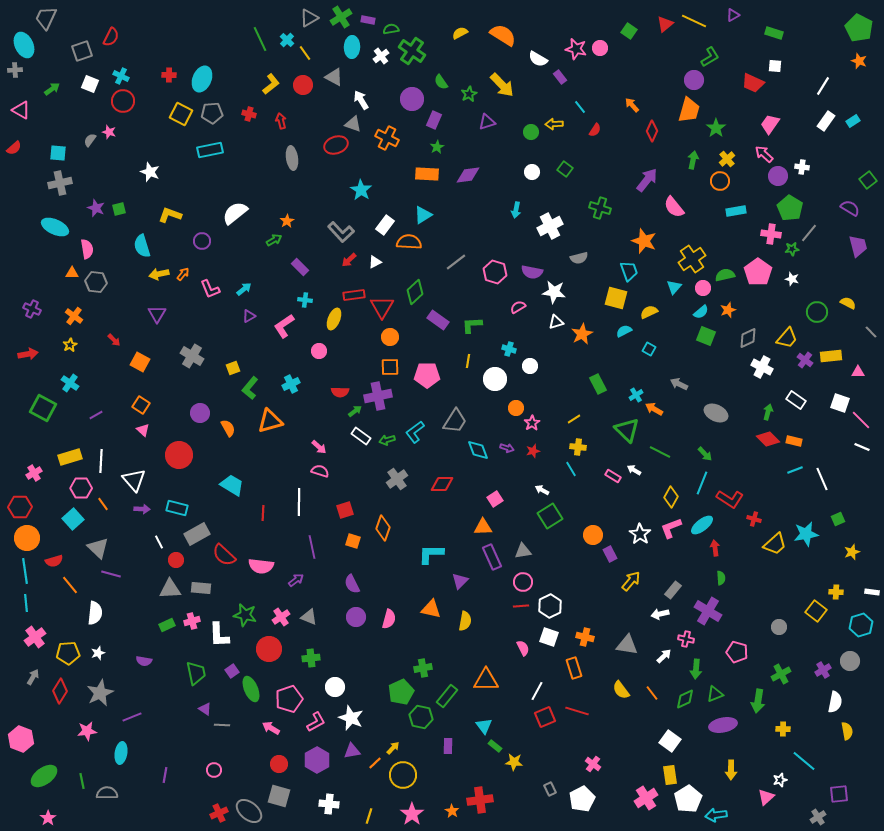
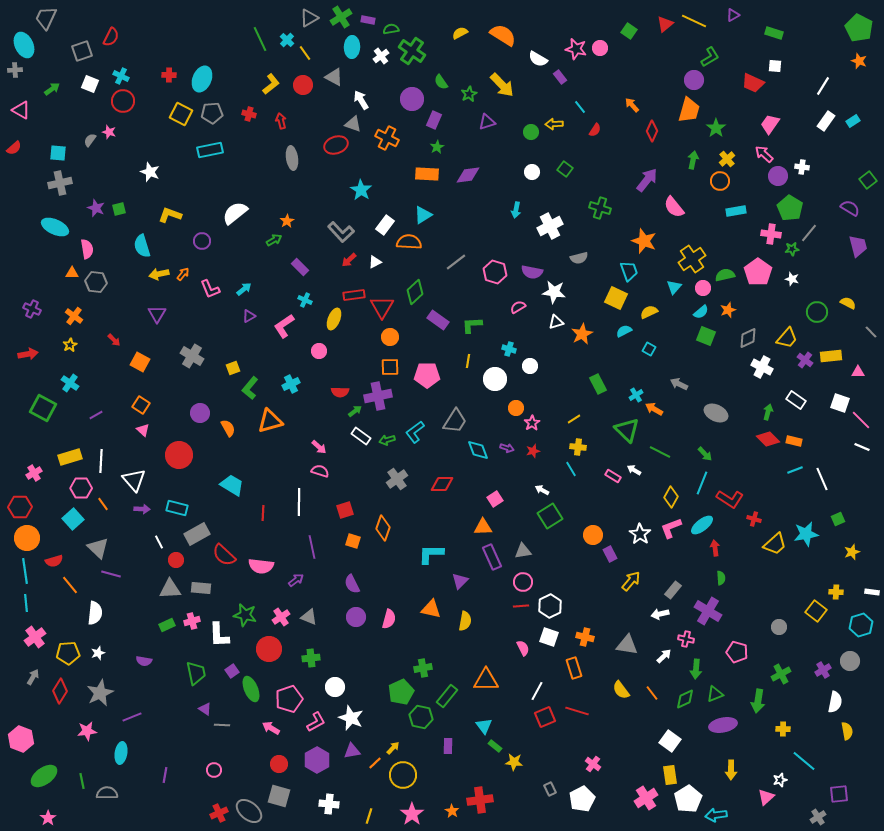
yellow square at (616, 298): rotated 10 degrees clockwise
cyan cross at (305, 300): rotated 16 degrees clockwise
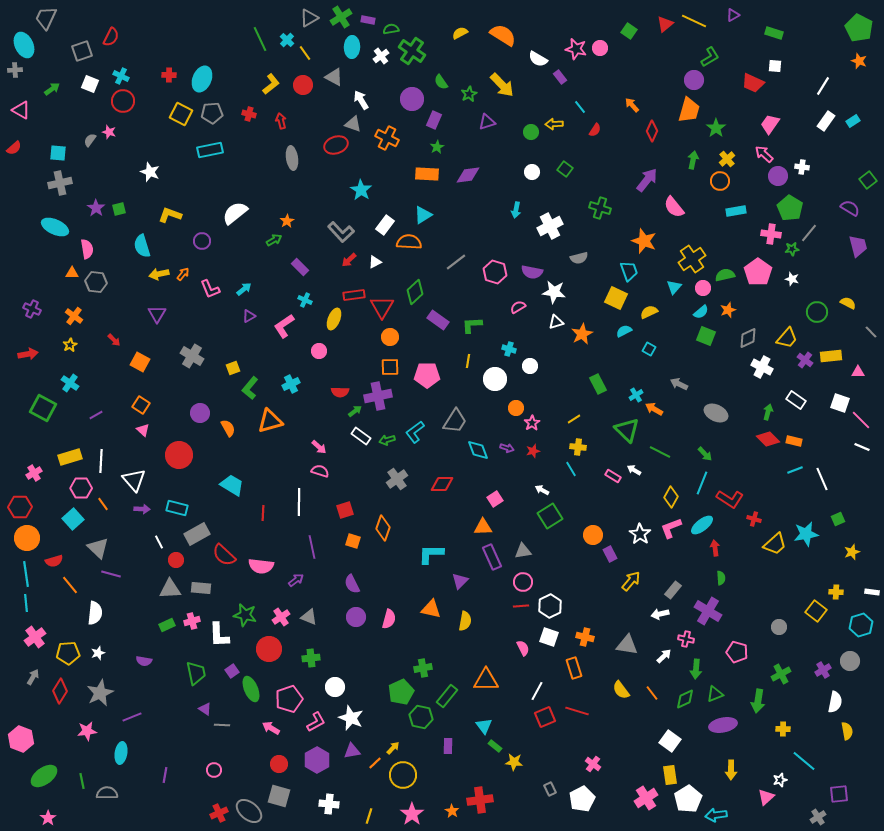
purple star at (96, 208): rotated 12 degrees clockwise
cyan line at (25, 571): moved 1 px right, 3 px down
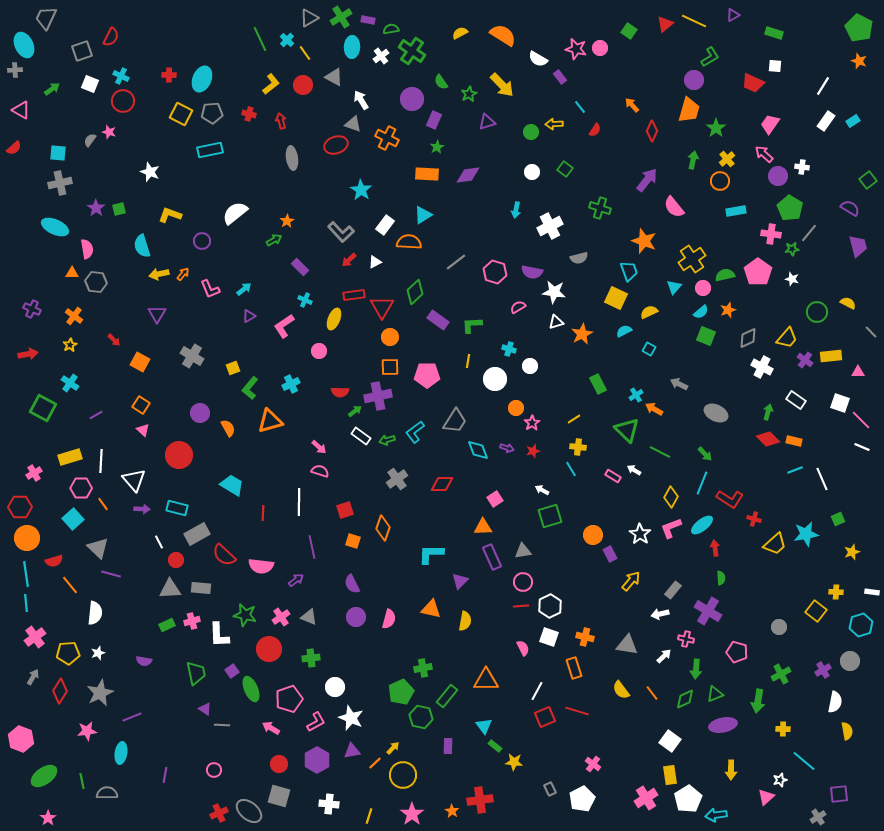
green square at (550, 516): rotated 15 degrees clockwise
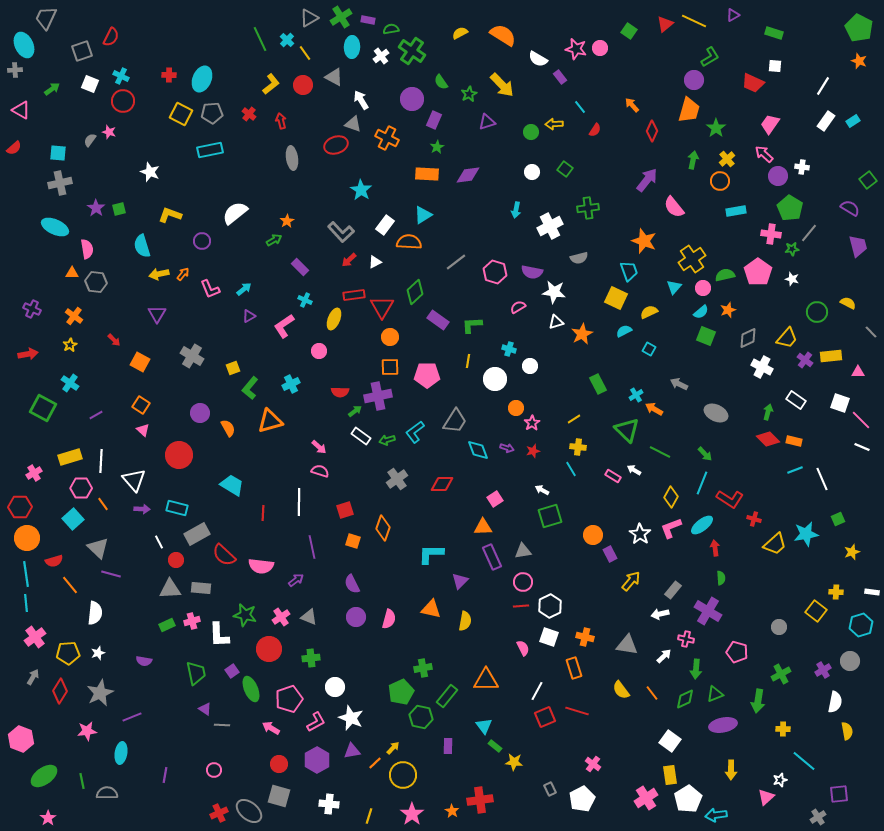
red cross at (249, 114): rotated 24 degrees clockwise
green cross at (600, 208): moved 12 px left; rotated 25 degrees counterclockwise
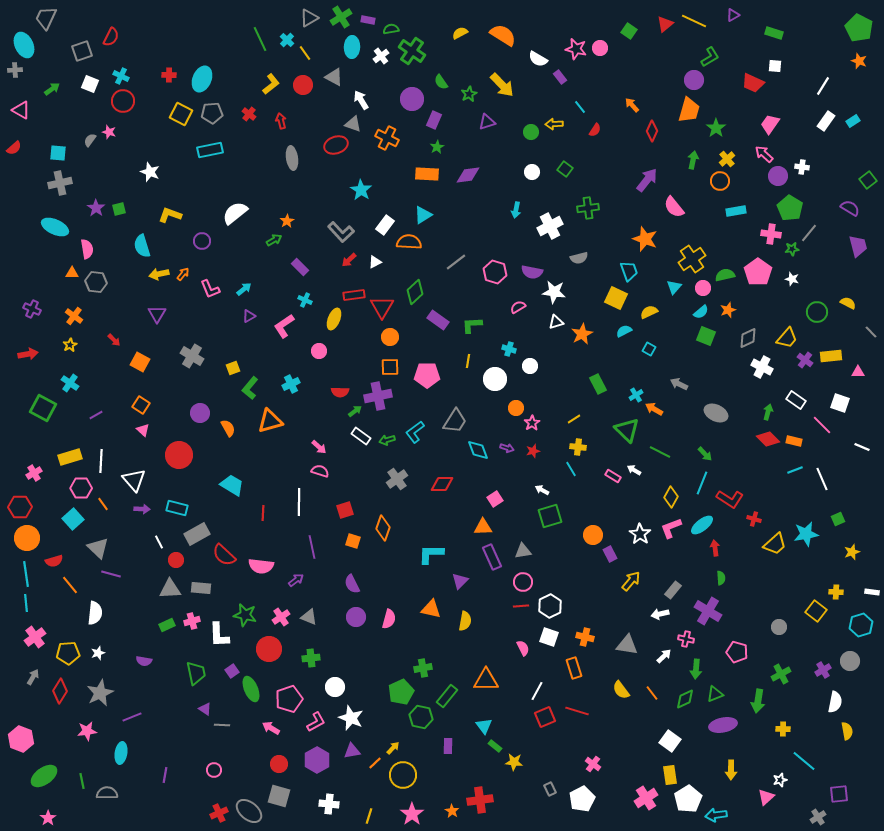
orange star at (644, 241): moved 1 px right, 2 px up
pink line at (861, 420): moved 39 px left, 5 px down
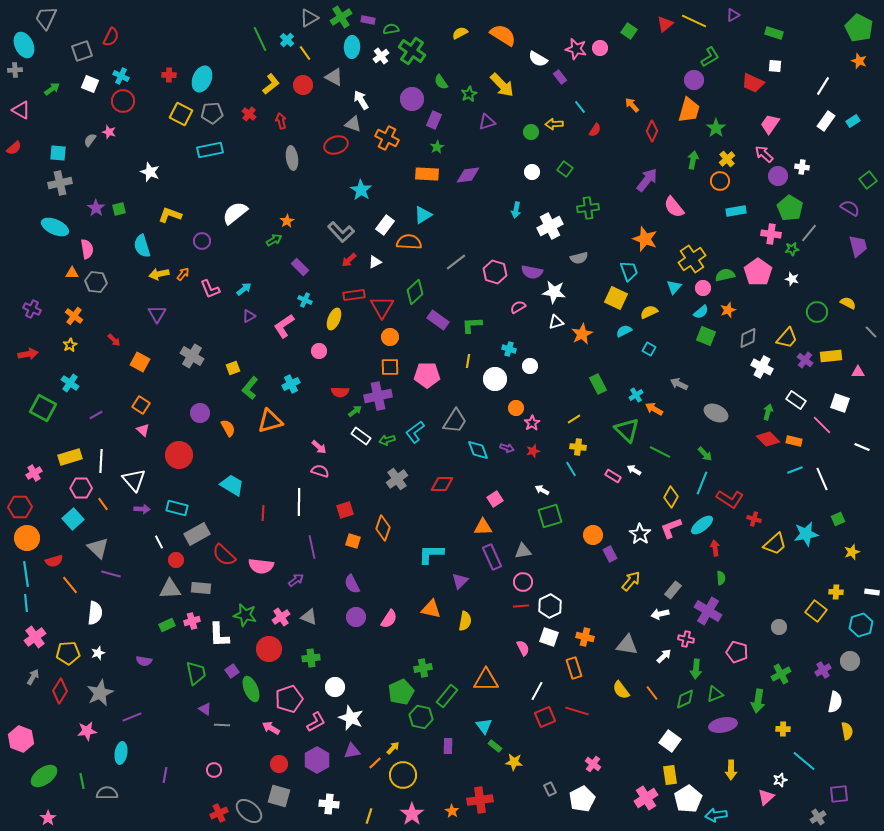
pink semicircle at (389, 619): rotated 18 degrees clockwise
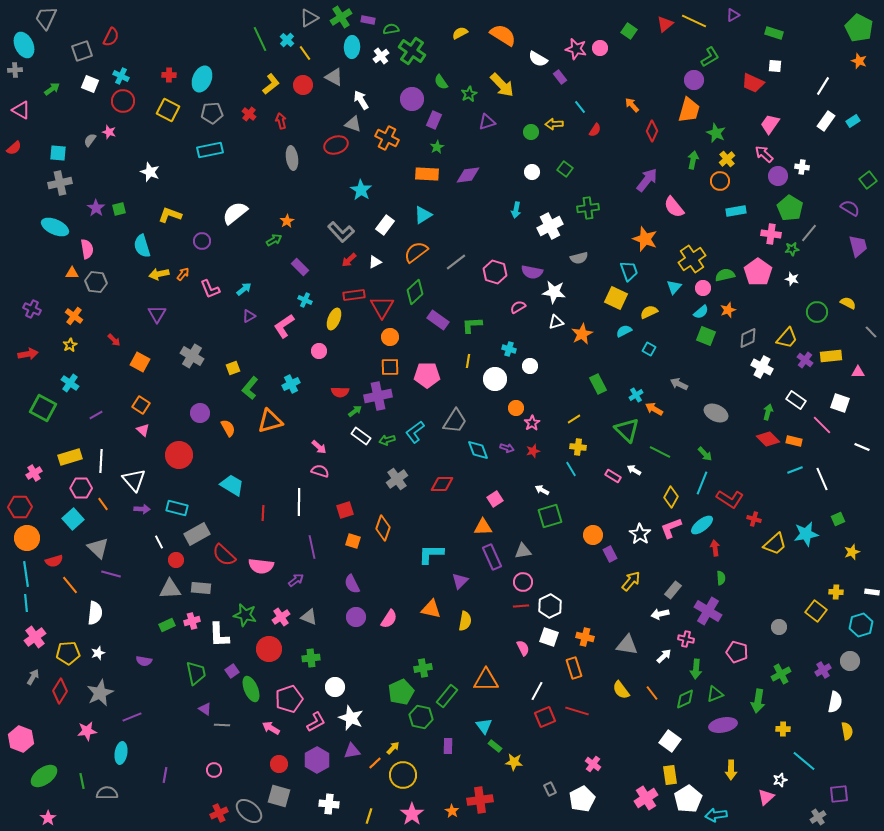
yellow square at (181, 114): moved 13 px left, 4 px up
green star at (716, 128): moved 5 px down; rotated 12 degrees counterclockwise
orange semicircle at (409, 242): moved 7 px right, 10 px down; rotated 40 degrees counterclockwise
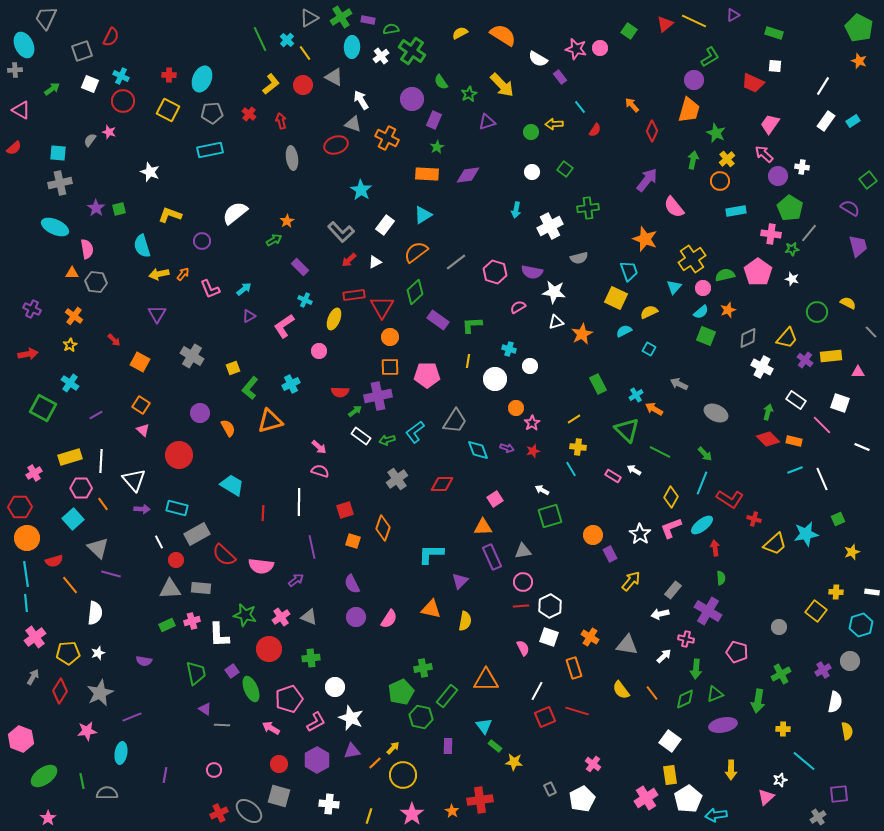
orange cross at (585, 637): moved 5 px right; rotated 18 degrees clockwise
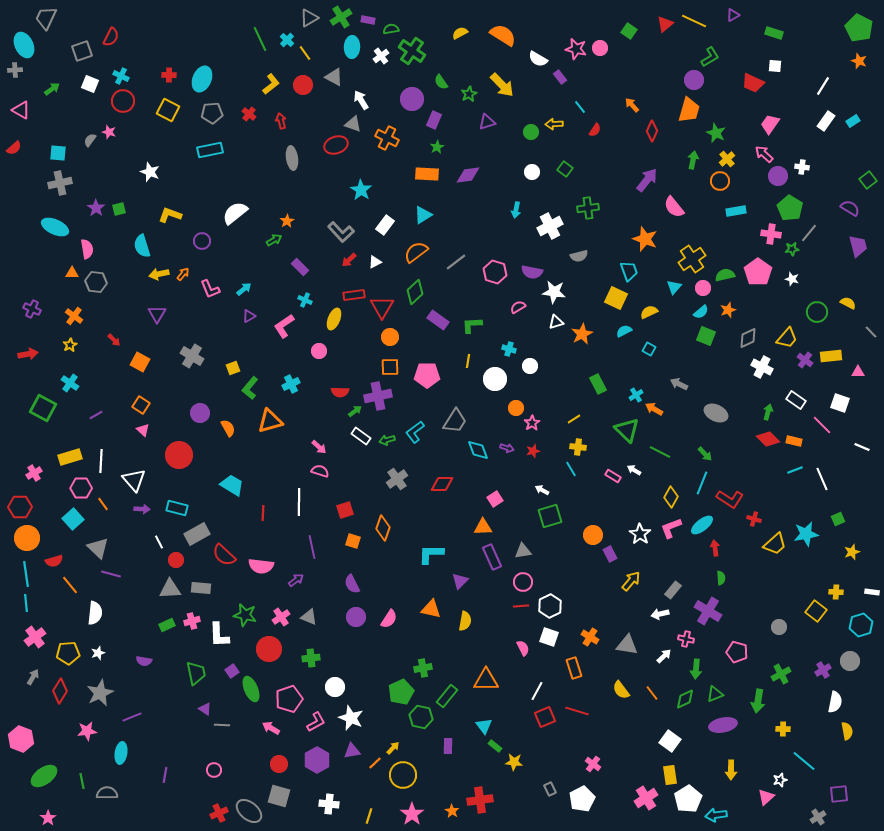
gray semicircle at (579, 258): moved 2 px up
